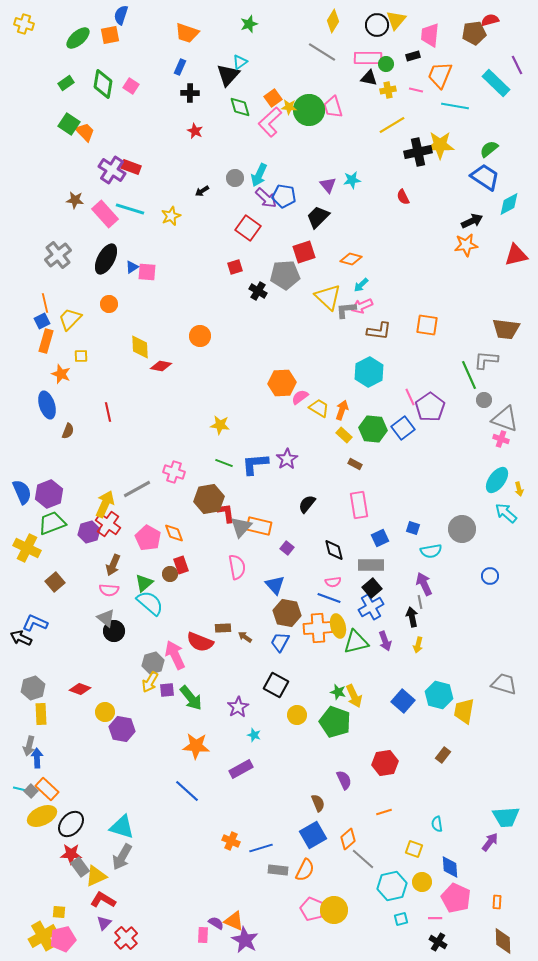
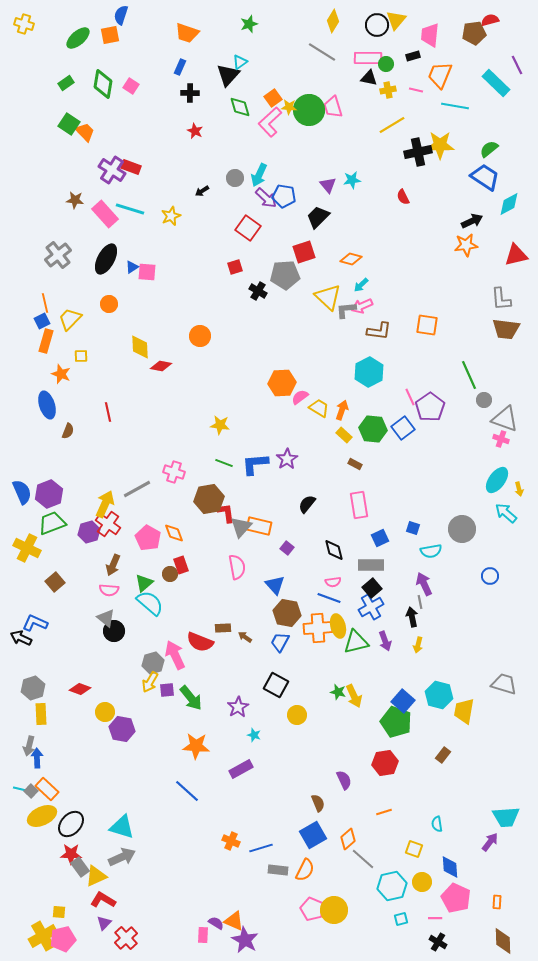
gray L-shape at (486, 360): moved 15 px right, 61 px up; rotated 100 degrees counterclockwise
green pentagon at (335, 722): moved 61 px right
gray arrow at (122, 857): rotated 144 degrees counterclockwise
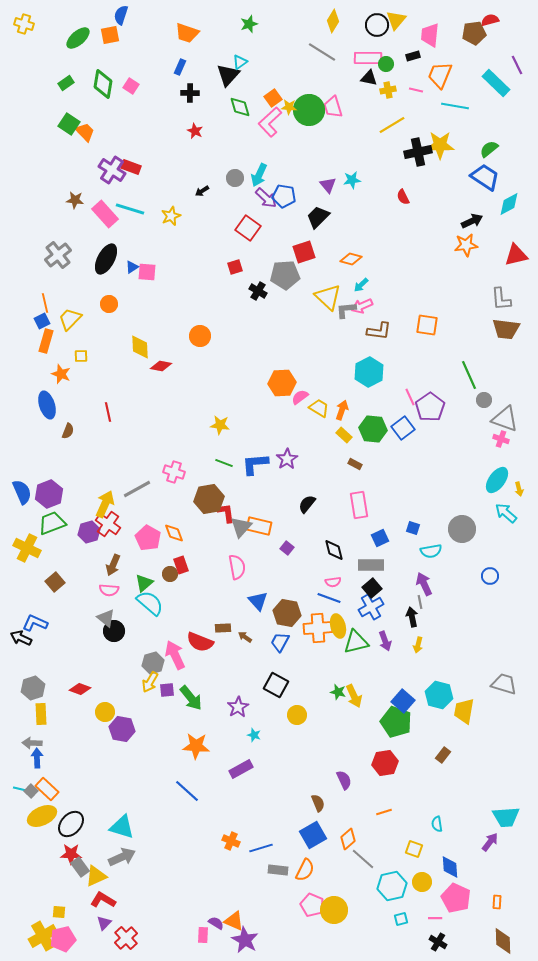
blue triangle at (275, 585): moved 17 px left, 16 px down
gray arrow at (29, 746): moved 3 px right, 3 px up; rotated 78 degrees clockwise
pink pentagon at (312, 909): moved 4 px up
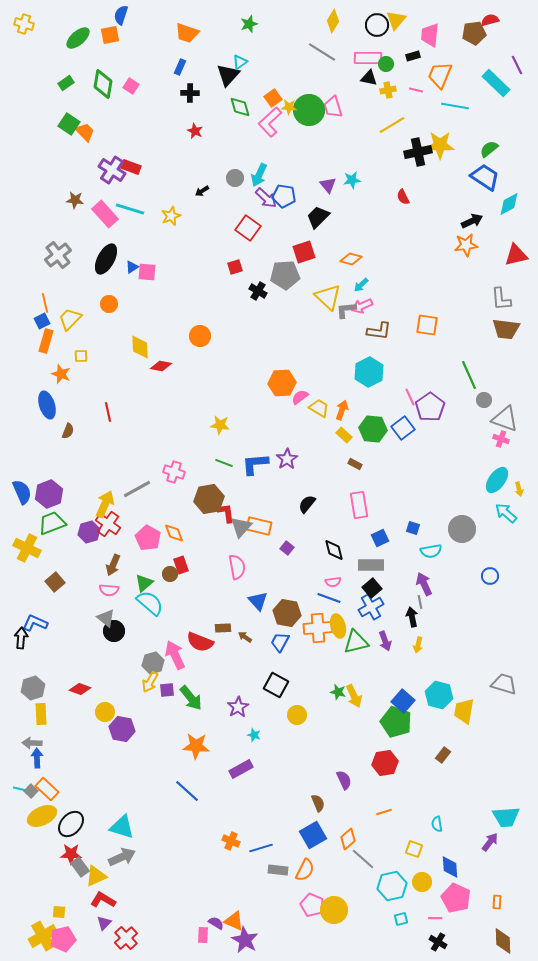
black arrow at (21, 638): rotated 70 degrees clockwise
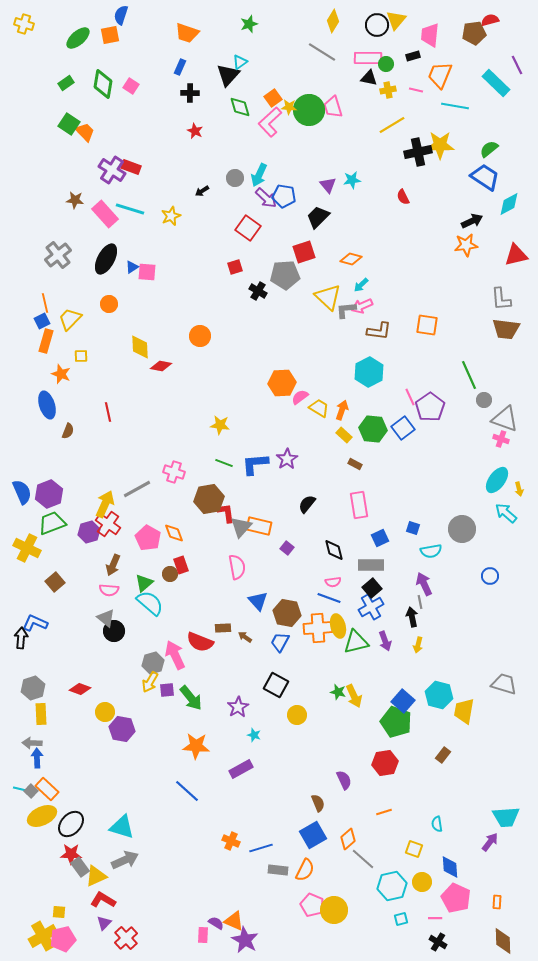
gray arrow at (122, 857): moved 3 px right, 3 px down
